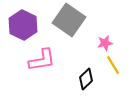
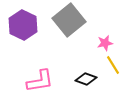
gray square: rotated 16 degrees clockwise
pink L-shape: moved 2 px left, 21 px down
black diamond: rotated 65 degrees clockwise
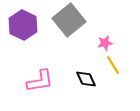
black diamond: rotated 45 degrees clockwise
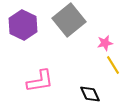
black diamond: moved 4 px right, 15 px down
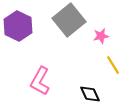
purple hexagon: moved 5 px left, 1 px down
pink star: moved 4 px left, 7 px up
pink L-shape: rotated 128 degrees clockwise
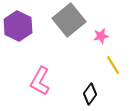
black diamond: rotated 60 degrees clockwise
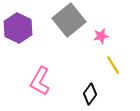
purple hexagon: moved 2 px down
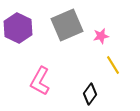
gray square: moved 2 px left, 5 px down; rotated 16 degrees clockwise
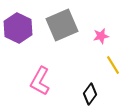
gray square: moved 5 px left
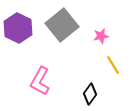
gray square: rotated 16 degrees counterclockwise
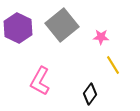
pink star: moved 1 px down; rotated 14 degrees clockwise
